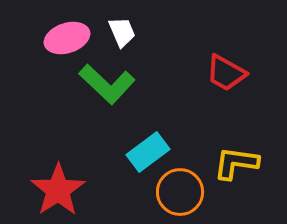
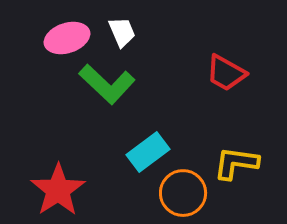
orange circle: moved 3 px right, 1 px down
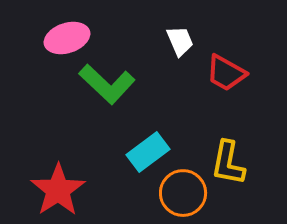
white trapezoid: moved 58 px right, 9 px down
yellow L-shape: moved 8 px left; rotated 87 degrees counterclockwise
